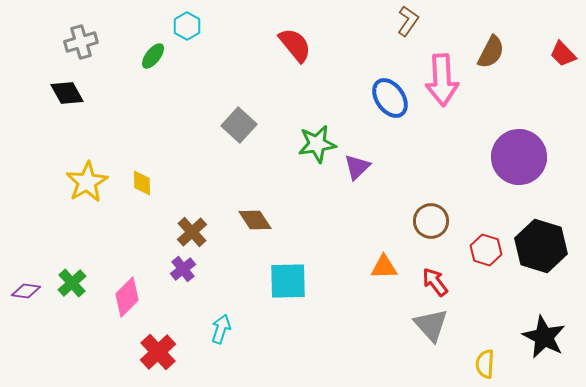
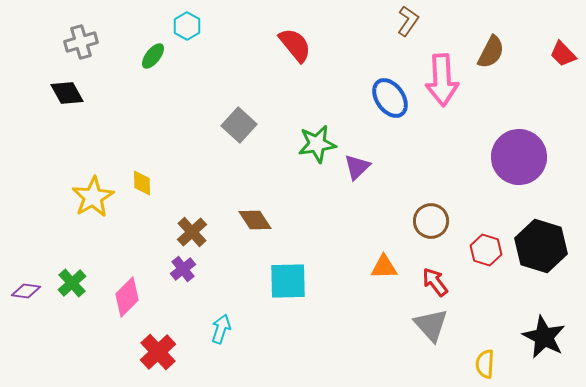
yellow star: moved 6 px right, 15 px down
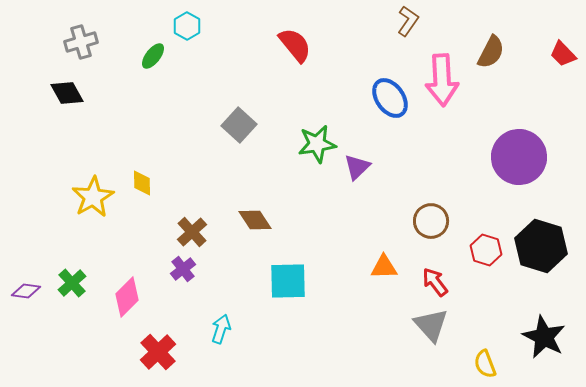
yellow semicircle: rotated 24 degrees counterclockwise
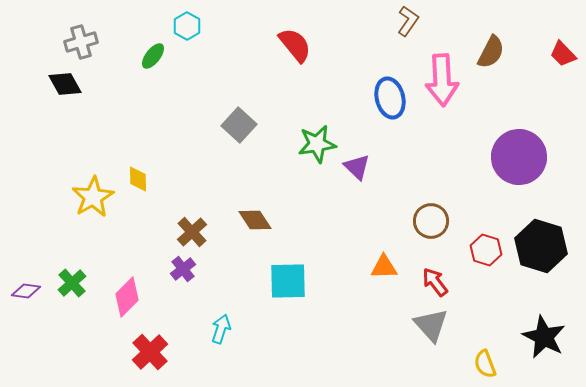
black diamond: moved 2 px left, 9 px up
blue ellipse: rotated 21 degrees clockwise
purple triangle: rotated 32 degrees counterclockwise
yellow diamond: moved 4 px left, 4 px up
red cross: moved 8 px left
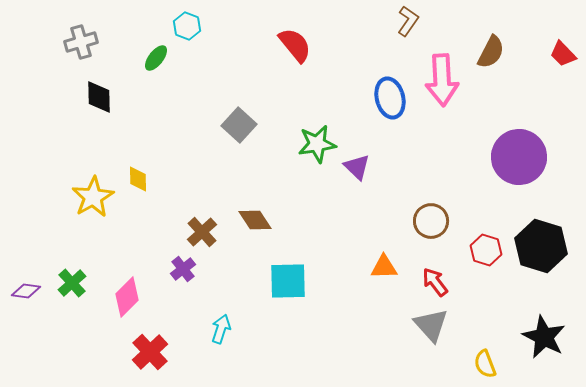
cyan hexagon: rotated 8 degrees counterclockwise
green ellipse: moved 3 px right, 2 px down
black diamond: moved 34 px right, 13 px down; rotated 28 degrees clockwise
brown cross: moved 10 px right
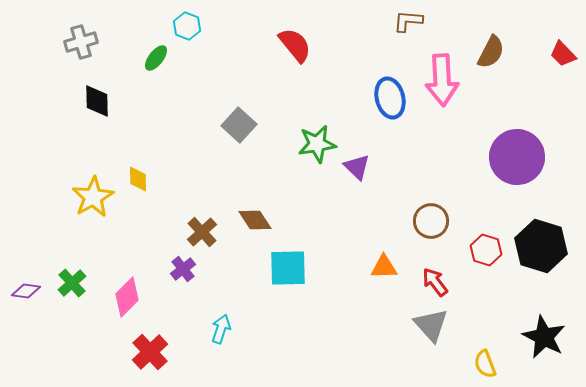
brown L-shape: rotated 120 degrees counterclockwise
black diamond: moved 2 px left, 4 px down
purple circle: moved 2 px left
cyan square: moved 13 px up
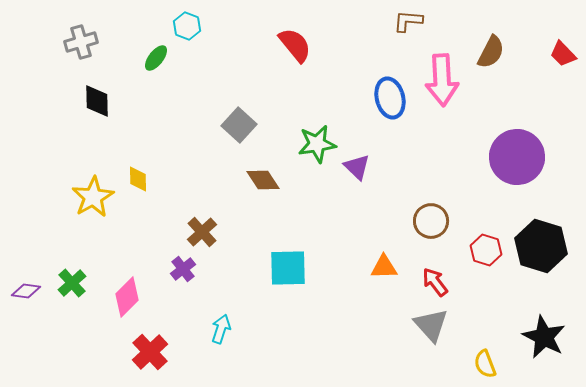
brown diamond: moved 8 px right, 40 px up
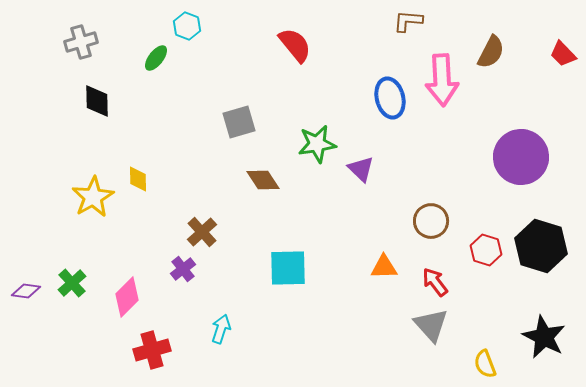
gray square: moved 3 px up; rotated 32 degrees clockwise
purple circle: moved 4 px right
purple triangle: moved 4 px right, 2 px down
red cross: moved 2 px right, 2 px up; rotated 27 degrees clockwise
